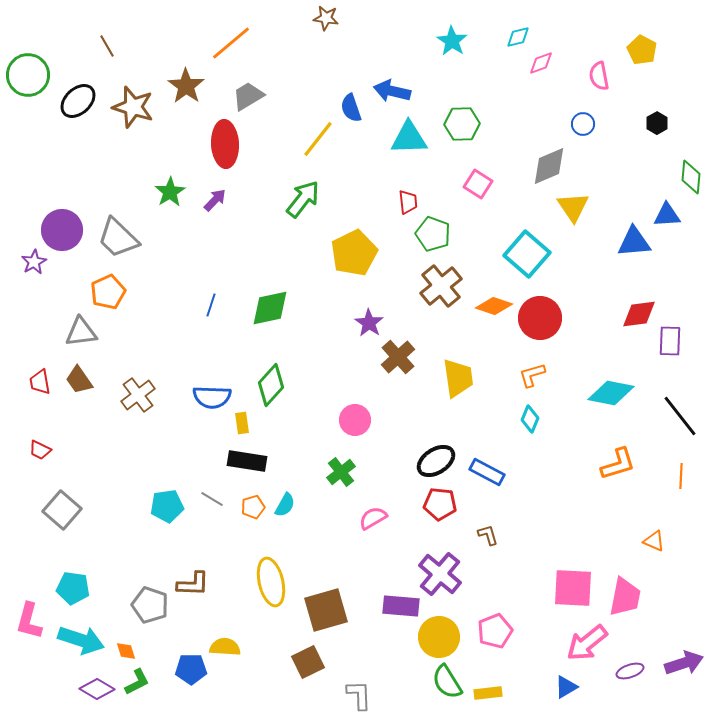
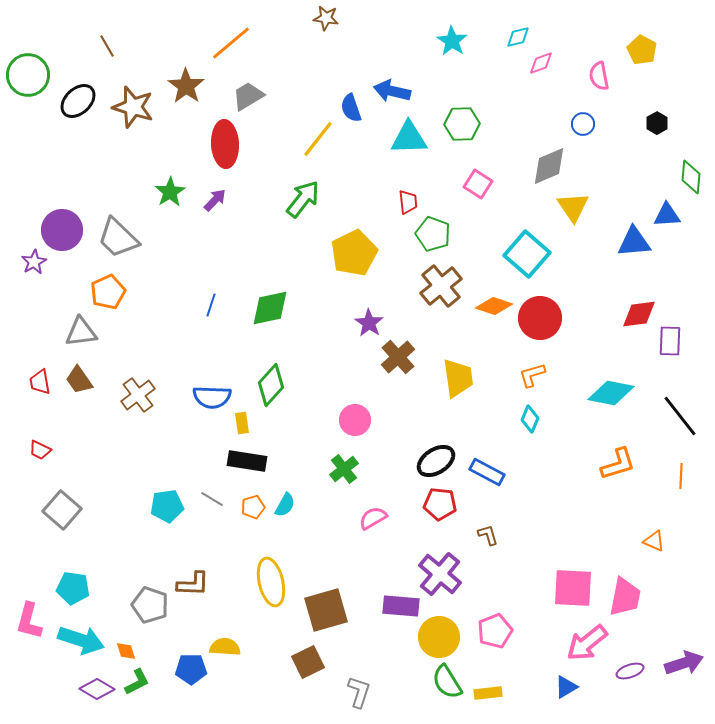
green cross at (341, 472): moved 3 px right, 3 px up
gray L-shape at (359, 695): moved 3 px up; rotated 20 degrees clockwise
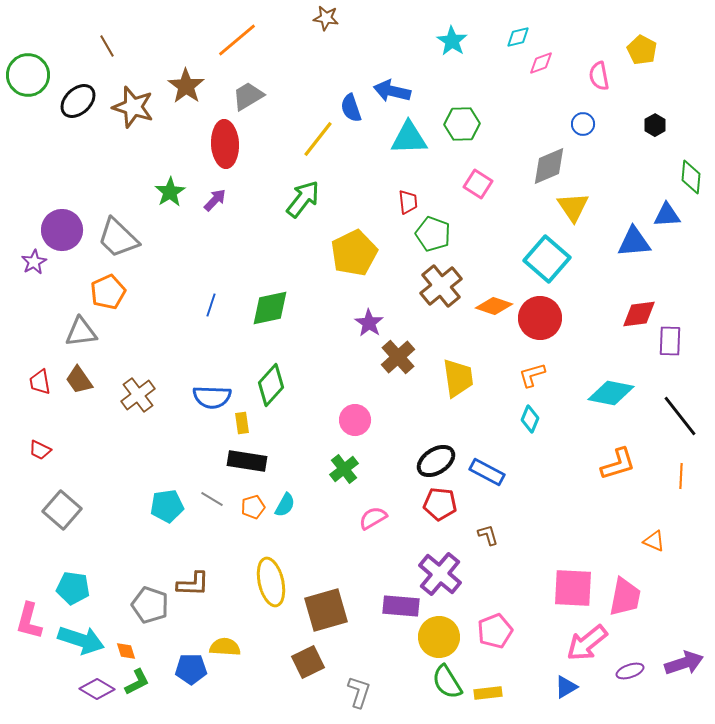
orange line at (231, 43): moved 6 px right, 3 px up
black hexagon at (657, 123): moved 2 px left, 2 px down
cyan square at (527, 254): moved 20 px right, 5 px down
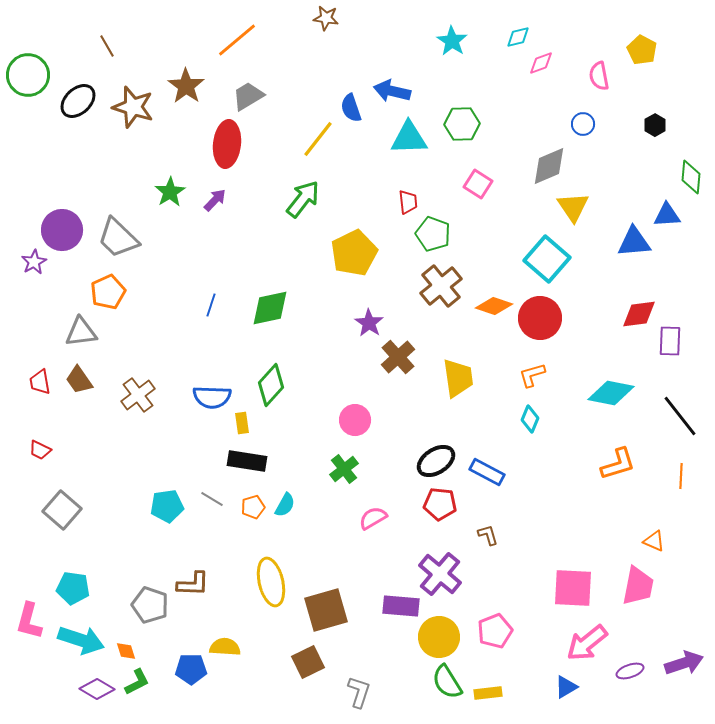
red ellipse at (225, 144): moved 2 px right; rotated 9 degrees clockwise
pink trapezoid at (625, 597): moved 13 px right, 11 px up
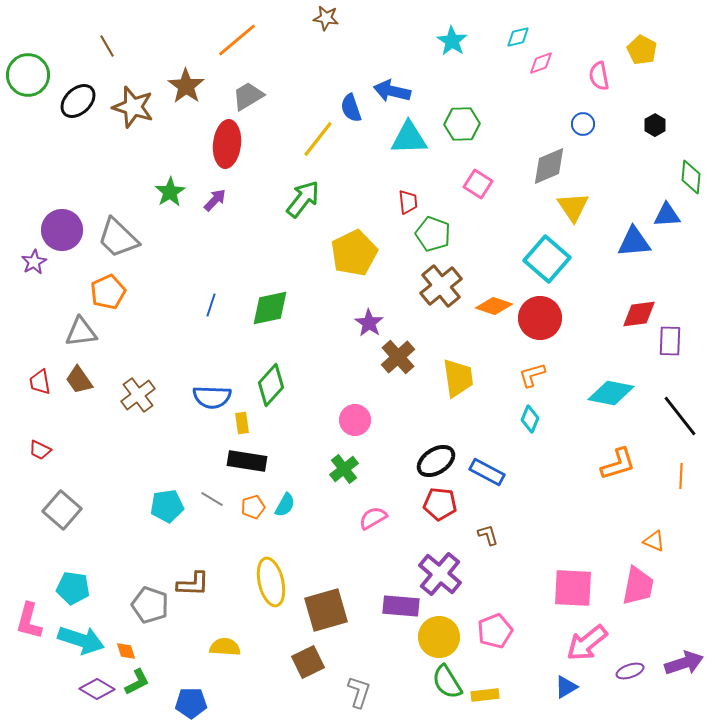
blue pentagon at (191, 669): moved 34 px down
yellow rectangle at (488, 693): moved 3 px left, 2 px down
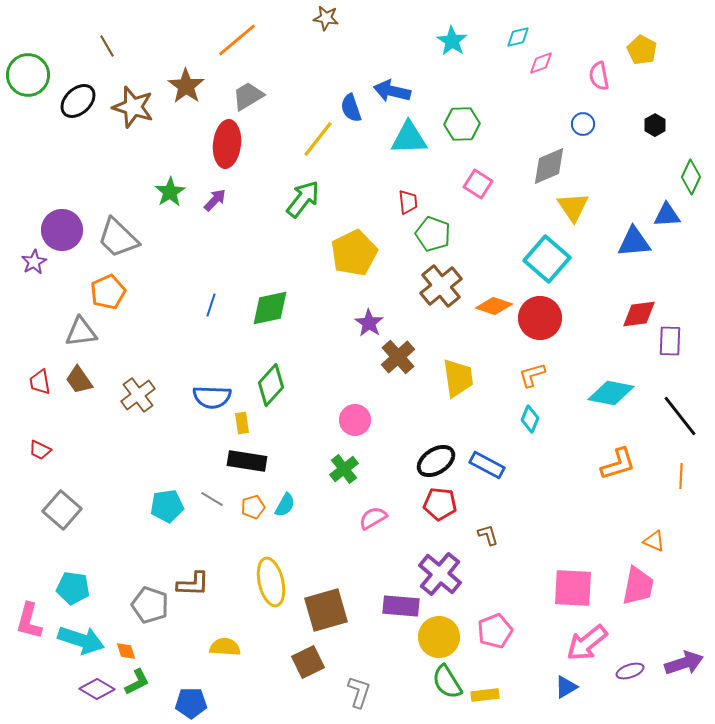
green diamond at (691, 177): rotated 20 degrees clockwise
blue rectangle at (487, 472): moved 7 px up
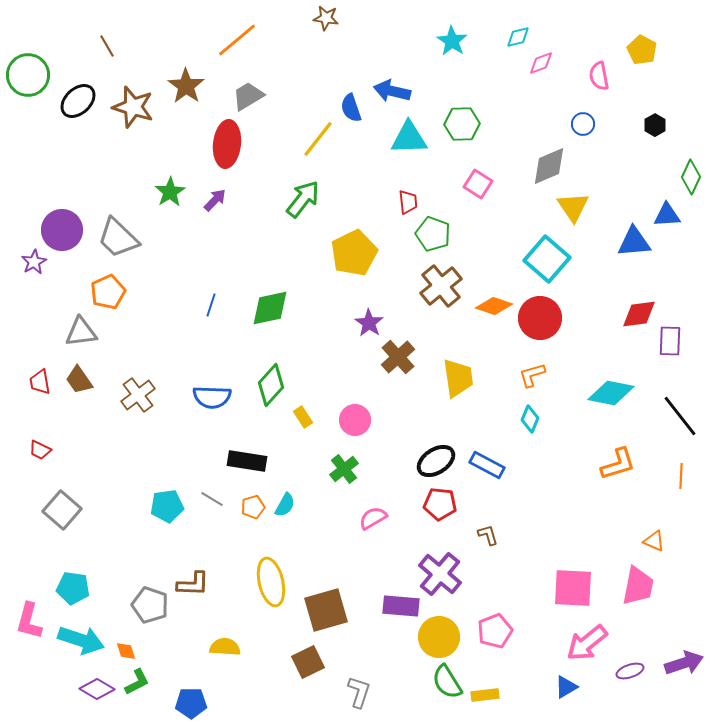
yellow rectangle at (242, 423): moved 61 px right, 6 px up; rotated 25 degrees counterclockwise
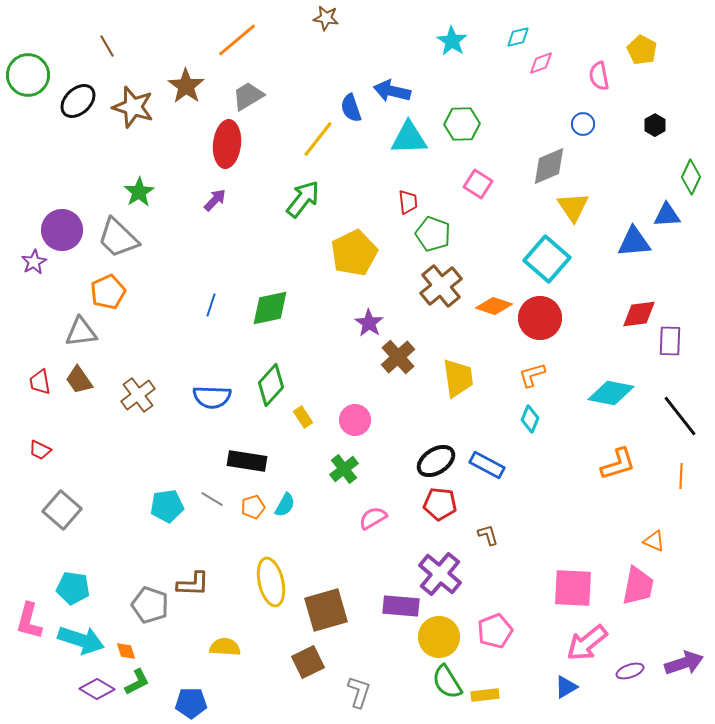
green star at (170, 192): moved 31 px left
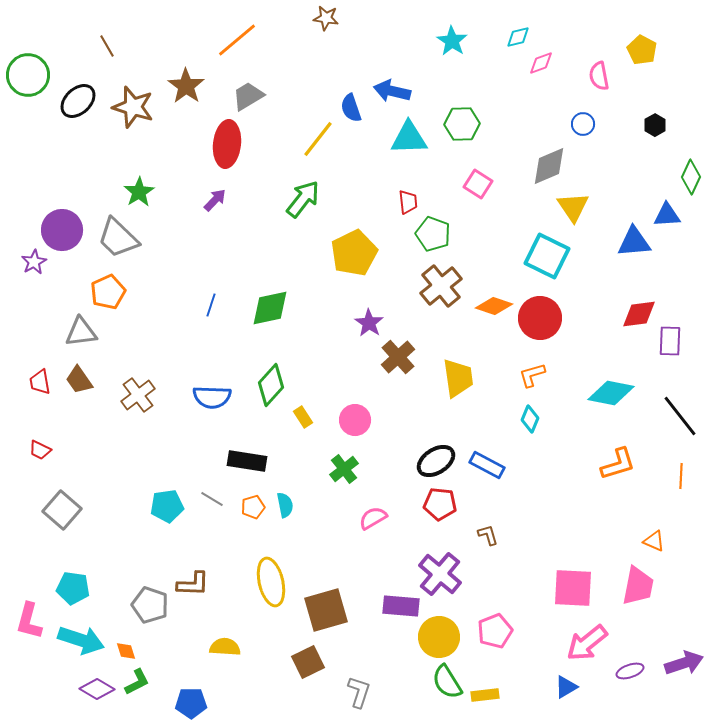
cyan square at (547, 259): moved 3 px up; rotated 15 degrees counterclockwise
cyan semicircle at (285, 505): rotated 40 degrees counterclockwise
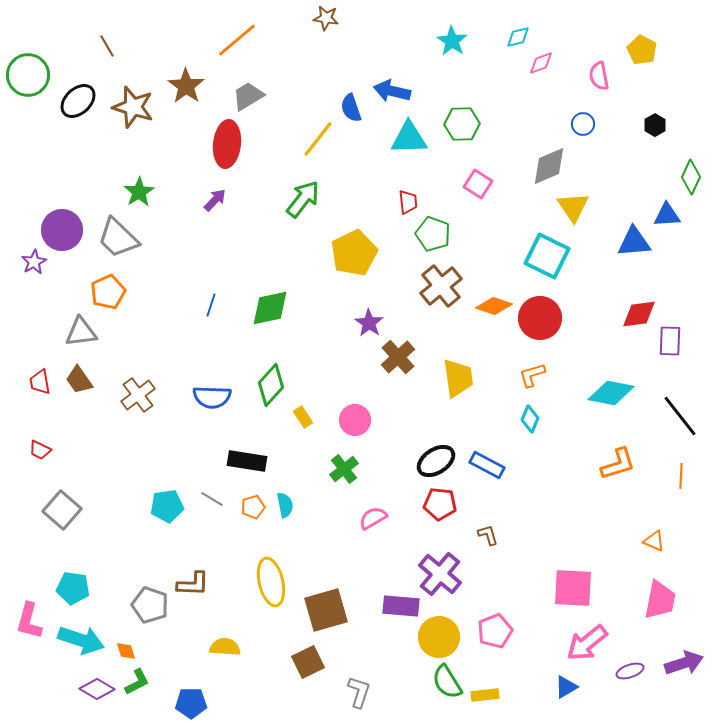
pink trapezoid at (638, 586): moved 22 px right, 14 px down
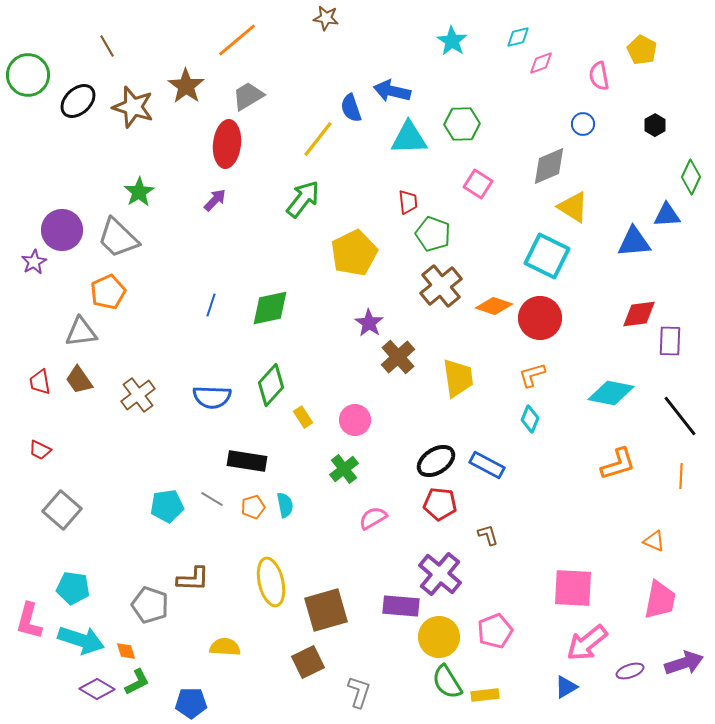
yellow triangle at (573, 207): rotated 24 degrees counterclockwise
brown L-shape at (193, 584): moved 5 px up
